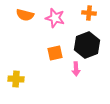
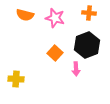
orange square: rotated 35 degrees counterclockwise
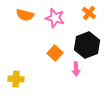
orange cross: rotated 32 degrees clockwise
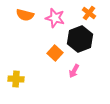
black hexagon: moved 7 px left, 6 px up
pink arrow: moved 2 px left, 2 px down; rotated 32 degrees clockwise
